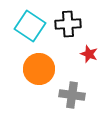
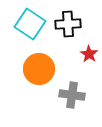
cyan square: moved 2 px up
red star: rotated 12 degrees clockwise
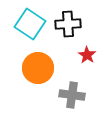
red star: moved 2 px left, 1 px down
orange circle: moved 1 px left, 1 px up
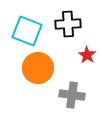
cyan square: moved 3 px left, 7 px down; rotated 12 degrees counterclockwise
